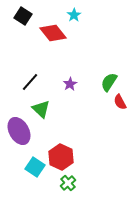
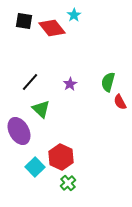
black square: moved 1 px right, 5 px down; rotated 24 degrees counterclockwise
red diamond: moved 1 px left, 5 px up
green semicircle: moved 1 px left; rotated 18 degrees counterclockwise
cyan square: rotated 12 degrees clockwise
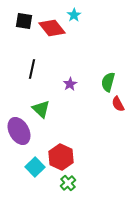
black line: moved 2 px right, 13 px up; rotated 30 degrees counterclockwise
red semicircle: moved 2 px left, 2 px down
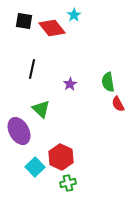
green semicircle: rotated 24 degrees counterclockwise
green cross: rotated 28 degrees clockwise
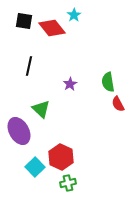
black line: moved 3 px left, 3 px up
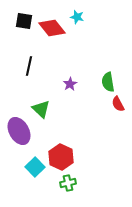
cyan star: moved 3 px right, 2 px down; rotated 24 degrees counterclockwise
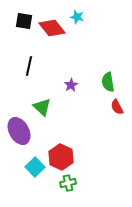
purple star: moved 1 px right, 1 px down
red semicircle: moved 1 px left, 3 px down
green triangle: moved 1 px right, 2 px up
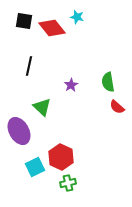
red semicircle: rotated 21 degrees counterclockwise
cyan square: rotated 18 degrees clockwise
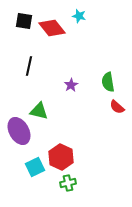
cyan star: moved 2 px right, 1 px up
green triangle: moved 3 px left, 4 px down; rotated 30 degrees counterclockwise
